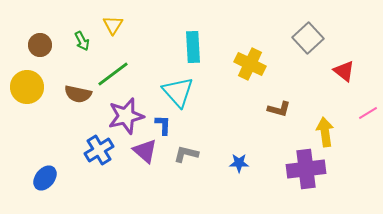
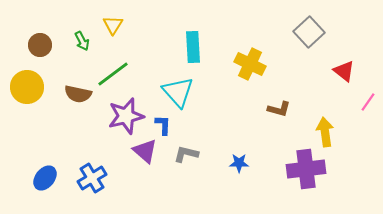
gray square: moved 1 px right, 6 px up
pink line: moved 11 px up; rotated 24 degrees counterclockwise
blue cross: moved 7 px left, 28 px down
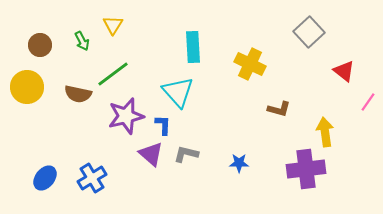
purple triangle: moved 6 px right, 3 px down
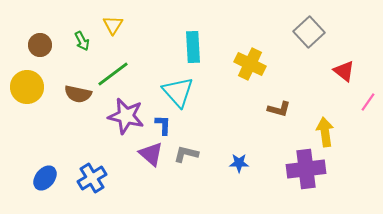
purple star: rotated 27 degrees clockwise
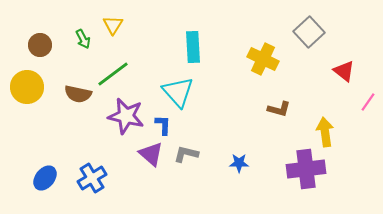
green arrow: moved 1 px right, 2 px up
yellow cross: moved 13 px right, 5 px up
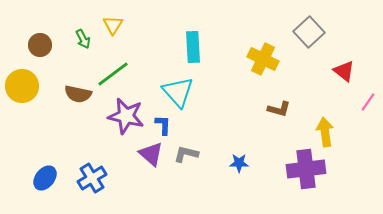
yellow circle: moved 5 px left, 1 px up
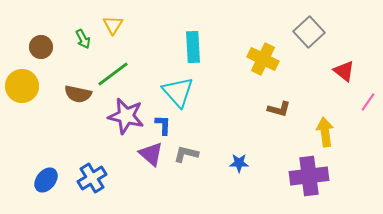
brown circle: moved 1 px right, 2 px down
purple cross: moved 3 px right, 7 px down
blue ellipse: moved 1 px right, 2 px down
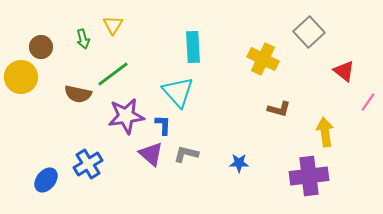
green arrow: rotated 12 degrees clockwise
yellow circle: moved 1 px left, 9 px up
purple star: rotated 21 degrees counterclockwise
blue cross: moved 4 px left, 14 px up
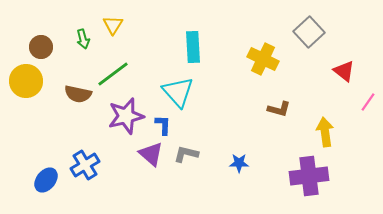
yellow circle: moved 5 px right, 4 px down
purple star: rotated 6 degrees counterclockwise
blue cross: moved 3 px left, 1 px down
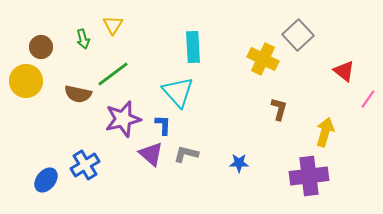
gray square: moved 11 px left, 3 px down
pink line: moved 3 px up
brown L-shape: rotated 90 degrees counterclockwise
purple star: moved 3 px left, 3 px down
yellow arrow: rotated 24 degrees clockwise
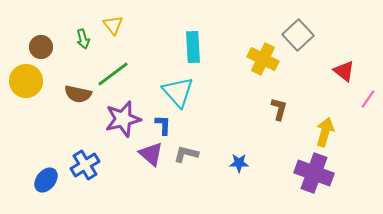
yellow triangle: rotated 10 degrees counterclockwise
purple cross: moved 5 px right, 3 px up; rotated 27 degrees clockwise
